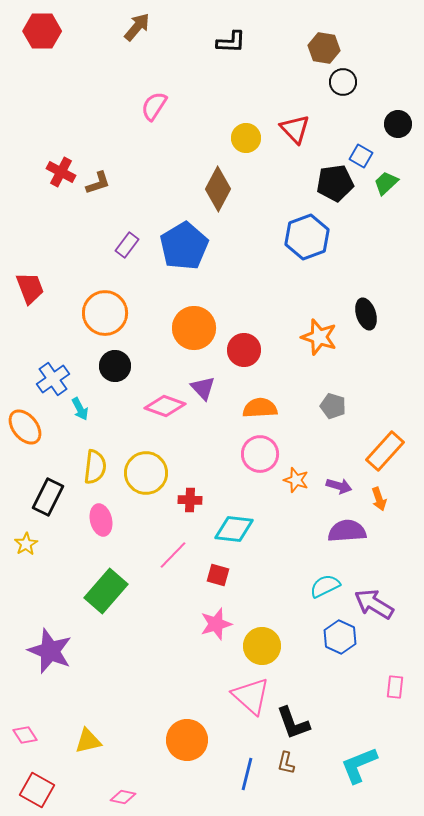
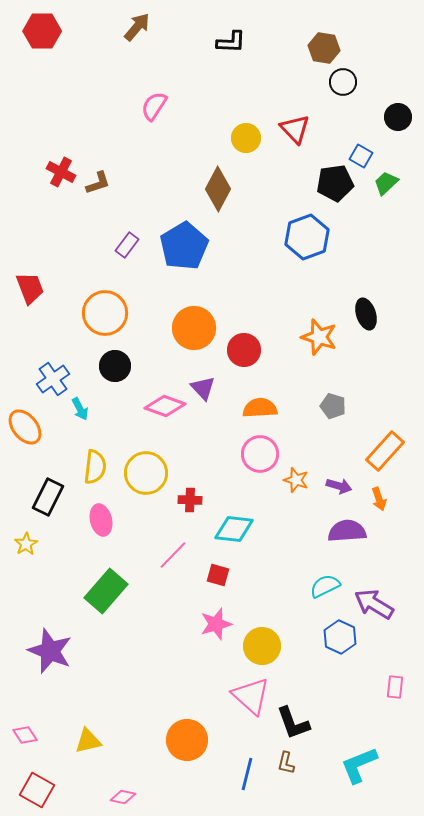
black circle at (398, 124): moved 7 px up
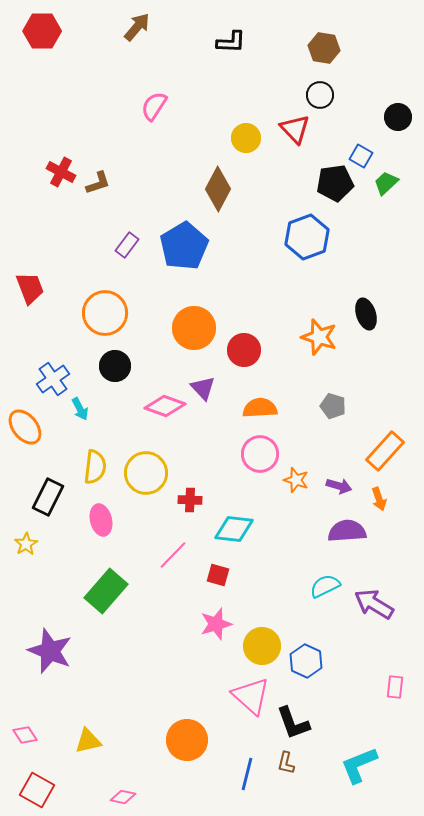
black circle at (343, 82): moved 23 px left, 13 px down
blue hexagon at (340, 637): moved 34 px left, 24 px down
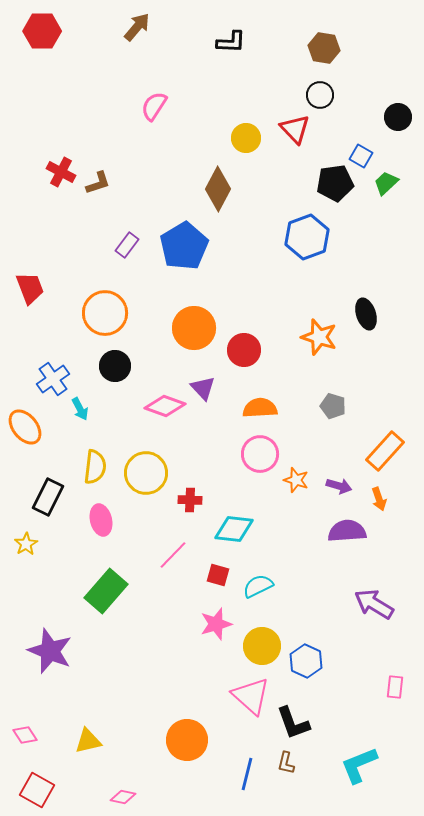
cyan semicircle at (325, 586): moved 67 px left
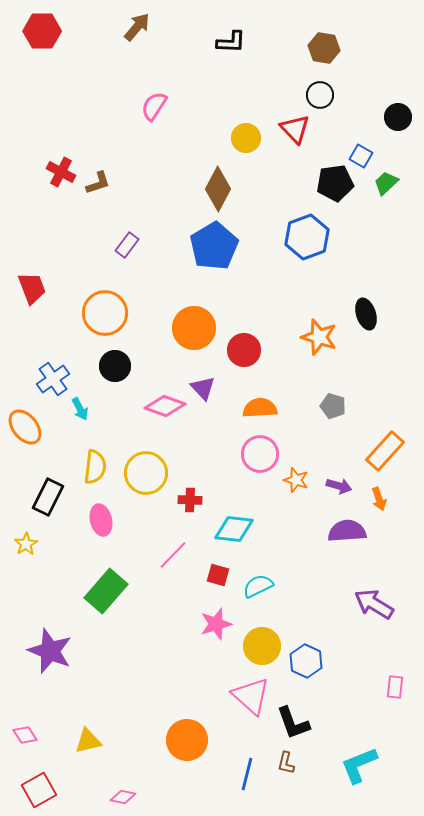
blue pentagon at (184, 246): moved 30 px right
red trapezoid at (30, 288): moved 2 px right
red square at (37, 790): moved 2 px right; rotated 32 degrees clockwise
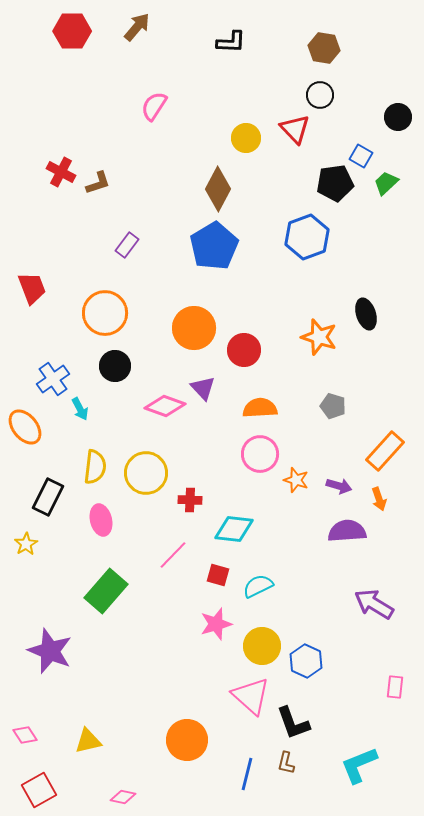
red hexagon at (42, 31): moved 30 px right
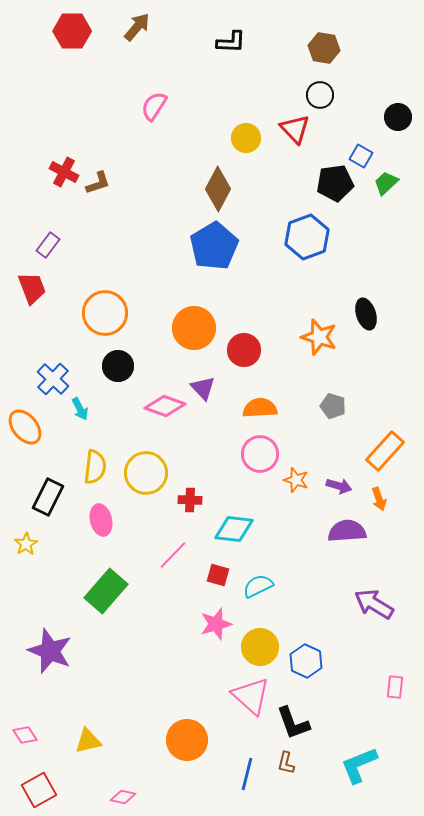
red cross at (61, 172): moved 3 px right
purple rectangle at (127, 245): moved 79 px left
black circle at (115, 366): moved 3 px right
blue cross at (53, 379): rotated 12 degrees counterclockwise
yellow circle at (262, 646): moved 2 px left, 1 px down
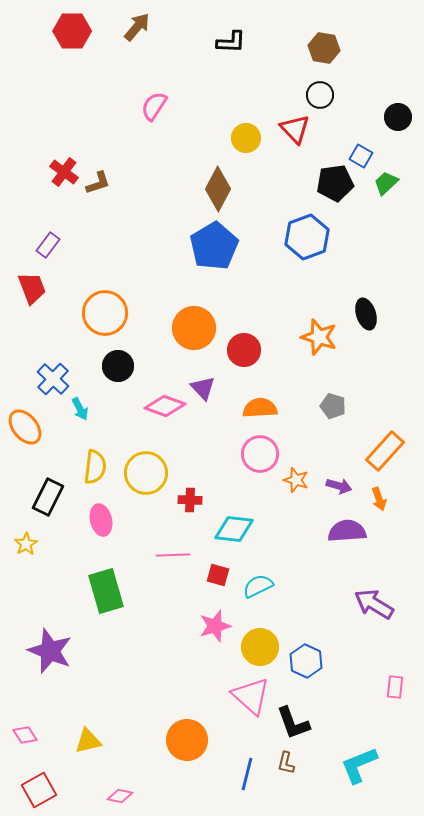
red cross at (64, 172): rotated 8 degrees clockwise
pink line at (173, 555): rotated 44 degrees clockwise
green rectangle at (106, 591): rotated 57 degrees counterclockwise
pink star at (216, 624): moved 1 px left, 2 px down
pink diamond at (123, 797): moved 3 px left, 1 px up
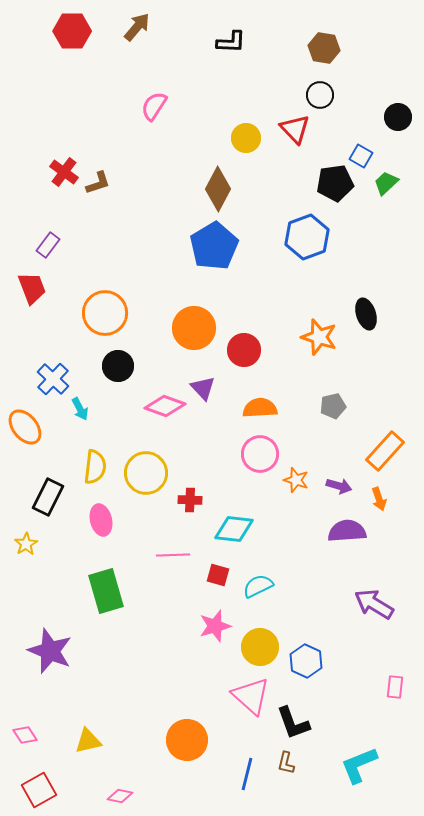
gray pentagon at (333, 406): rotated 30 degrees counterclockwise
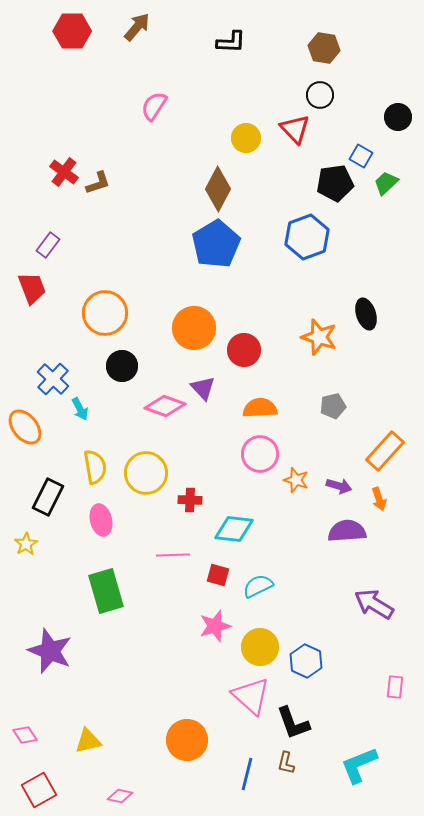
blue pentagon at (214, 246): moved 2 px right, 2 px up
black circle at (118, 366): moved 4 px right
yellow semicircle at (95, 467): rotated 16 degrees counterclockwise
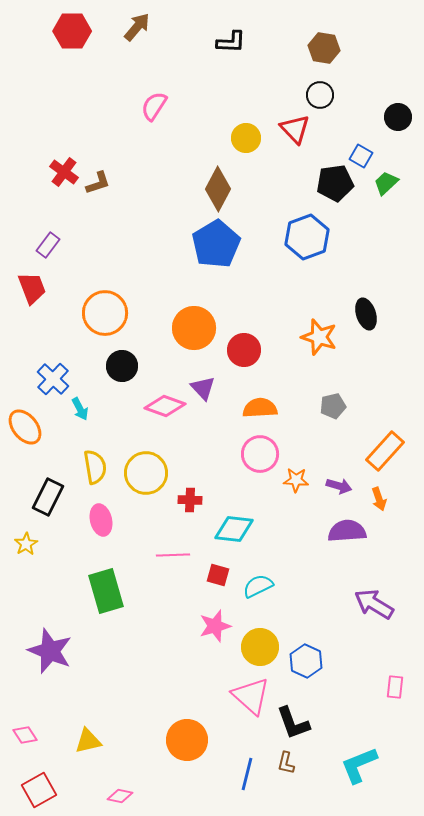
orange star at (296, 480): rotated 15 degrees counterclockwise
